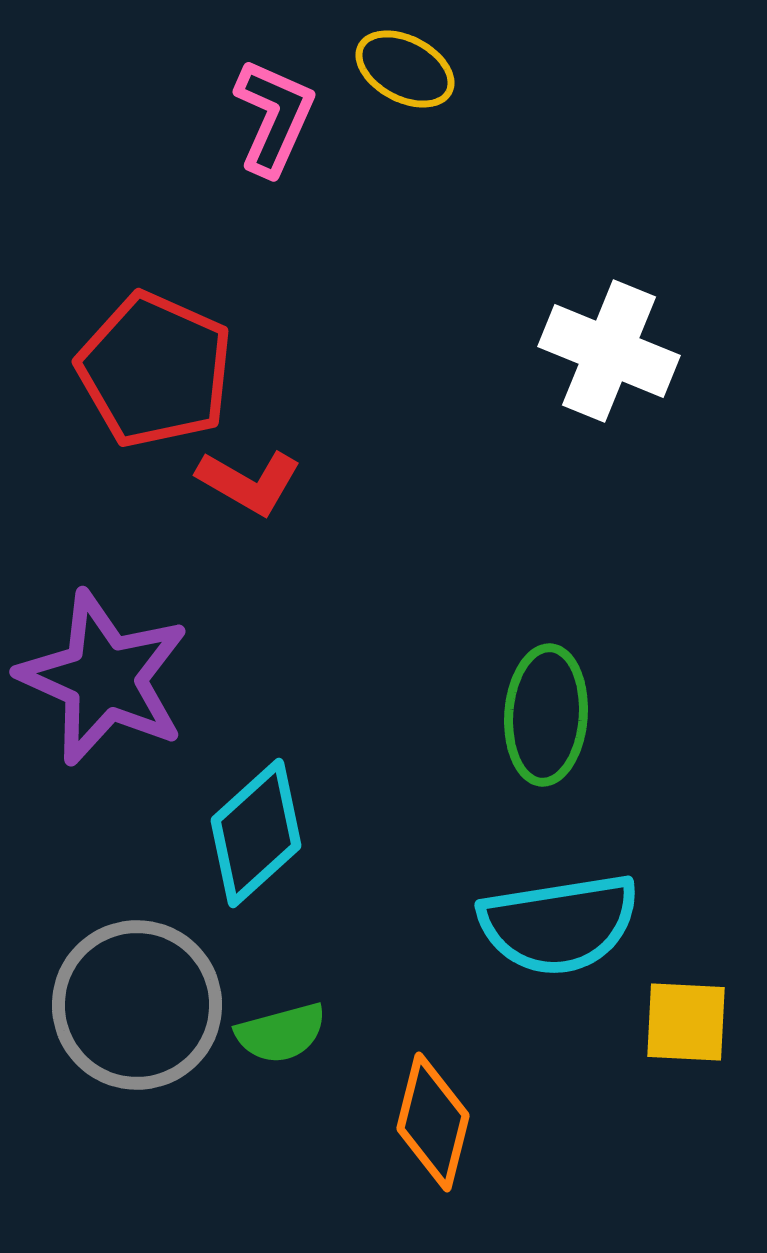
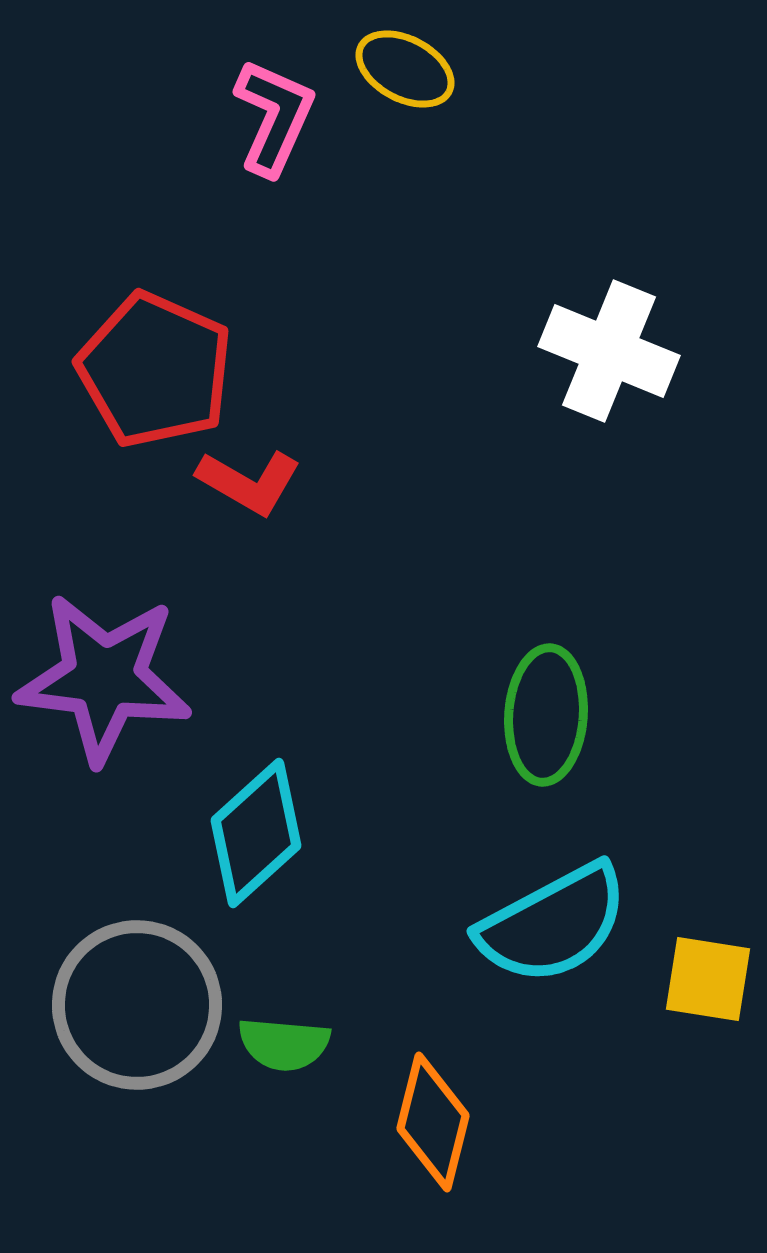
purple star: rotated 17 degrees counterclockwise
cyan semicircle: moved 6 px left; rotated 19 degrees counterclockwise
yellow square: moved 22 px right, 43 px up; rotated 6 degrees clockwise
green semicircle: moved 3 px right, 11 px down; rotated 20 degrees clockwise
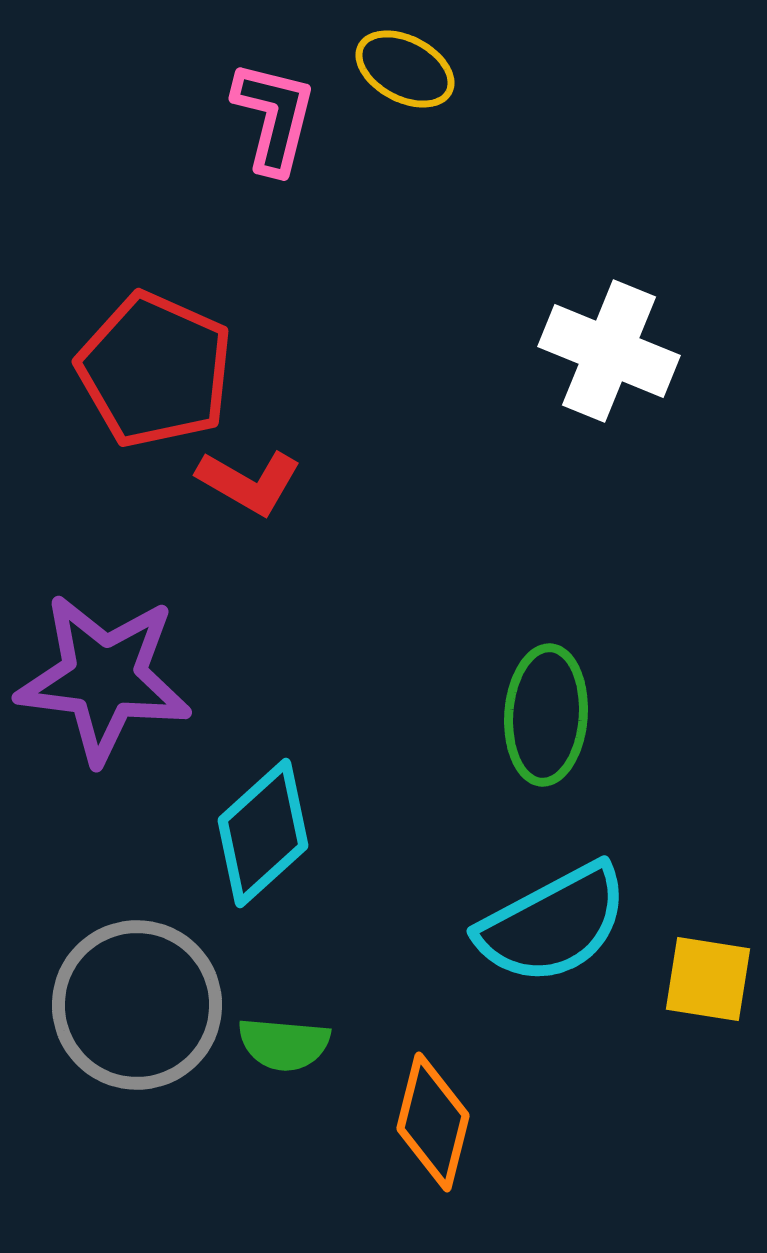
pink L-shape: rotated 10 degrees counterclockwise
cyan diamond: moved 7 px right
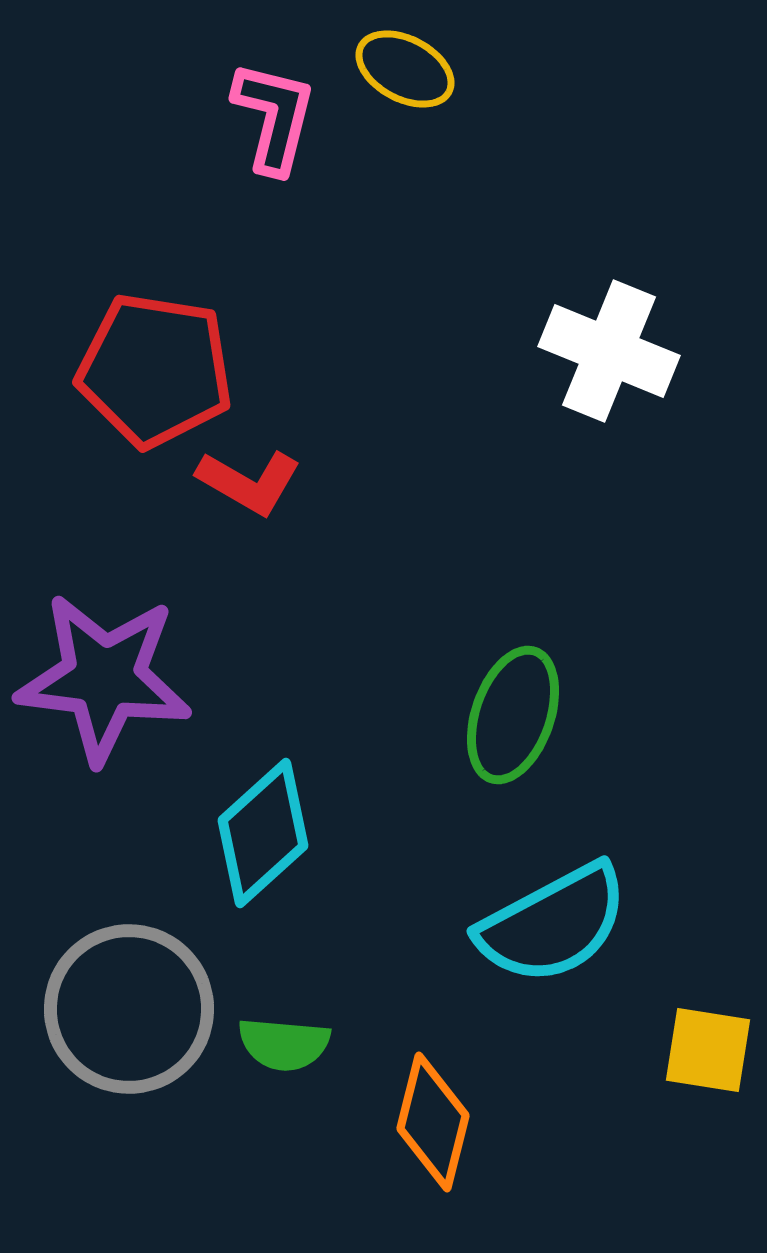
red pentagon: rotated 15 degrees counterclockwise
green ellipse: moved 33 px left; rotated 15 degrees clockwise
yellow square: moved 71 px down
gray circle: moved 8 px left, 4 px down
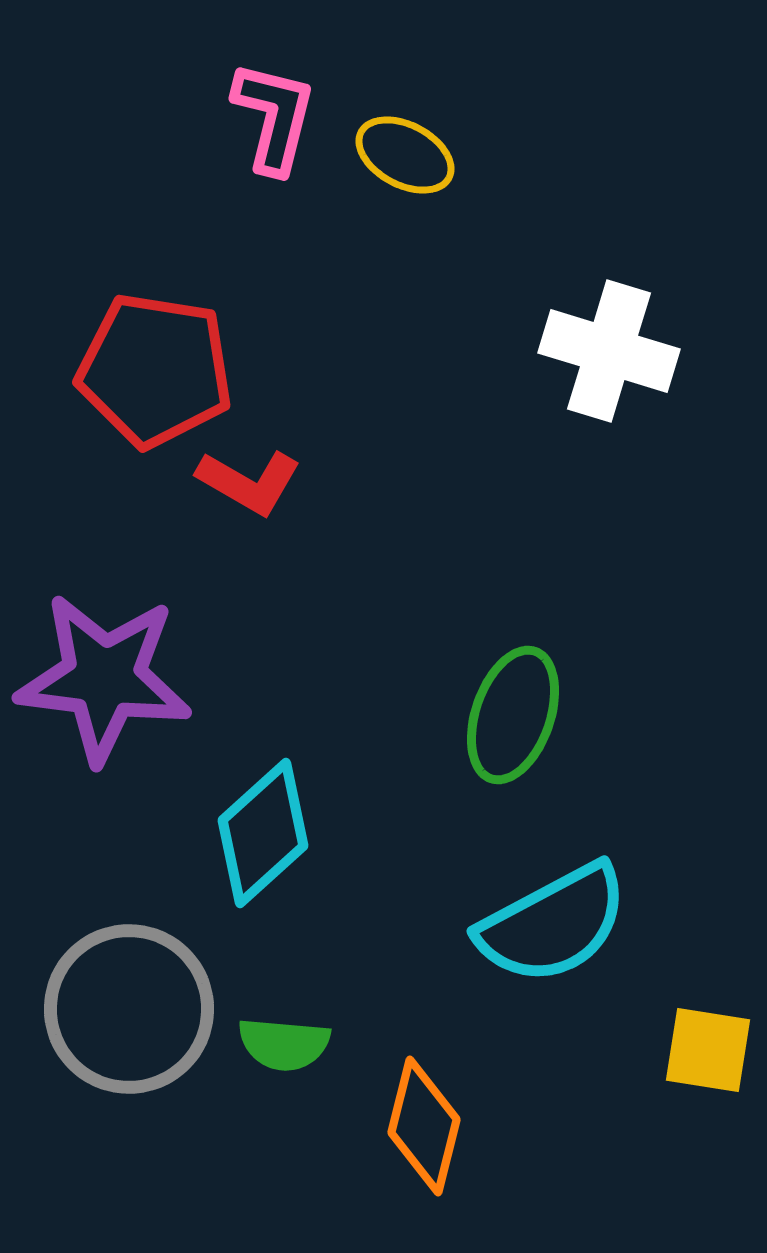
yellow ellipse: moved 86 px down
white cross: rotated 5 degrees counterclockwise
orange diamond: moved 9 px left, 4 px down
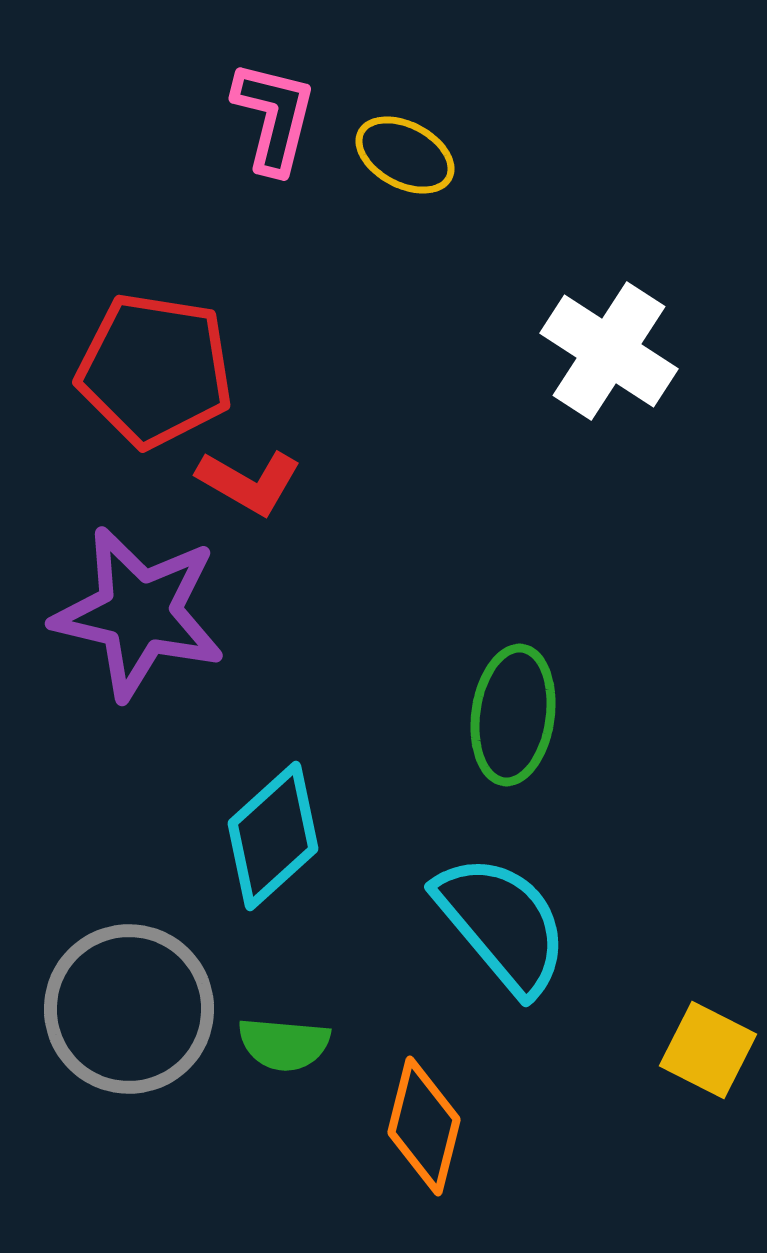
white cross: rotated 16 degrees clockwise
purple star: moved 35 px right, 65 px up; rotated 6 degrees clockwise
green ellipse: rotated 11 degrees counterclockwise
cyan diamond: moved 10 px right, 3 px down
cyan semicircle: moved 51 px left; rotated 102 degrees counterclockwise
yellow square: rotated 18 degrees clockwise
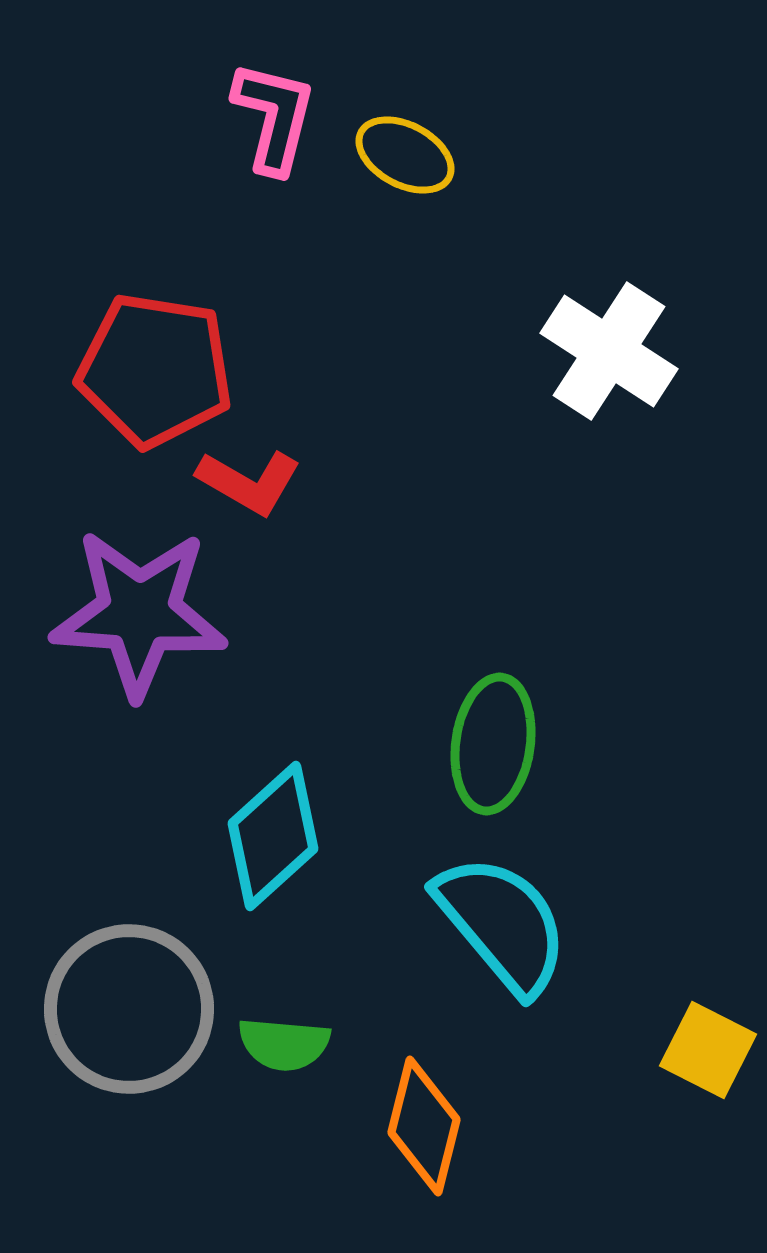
purple star: rotated 9 degrees counterclockwise
green ellipse: moved 20 px left, 29 px down
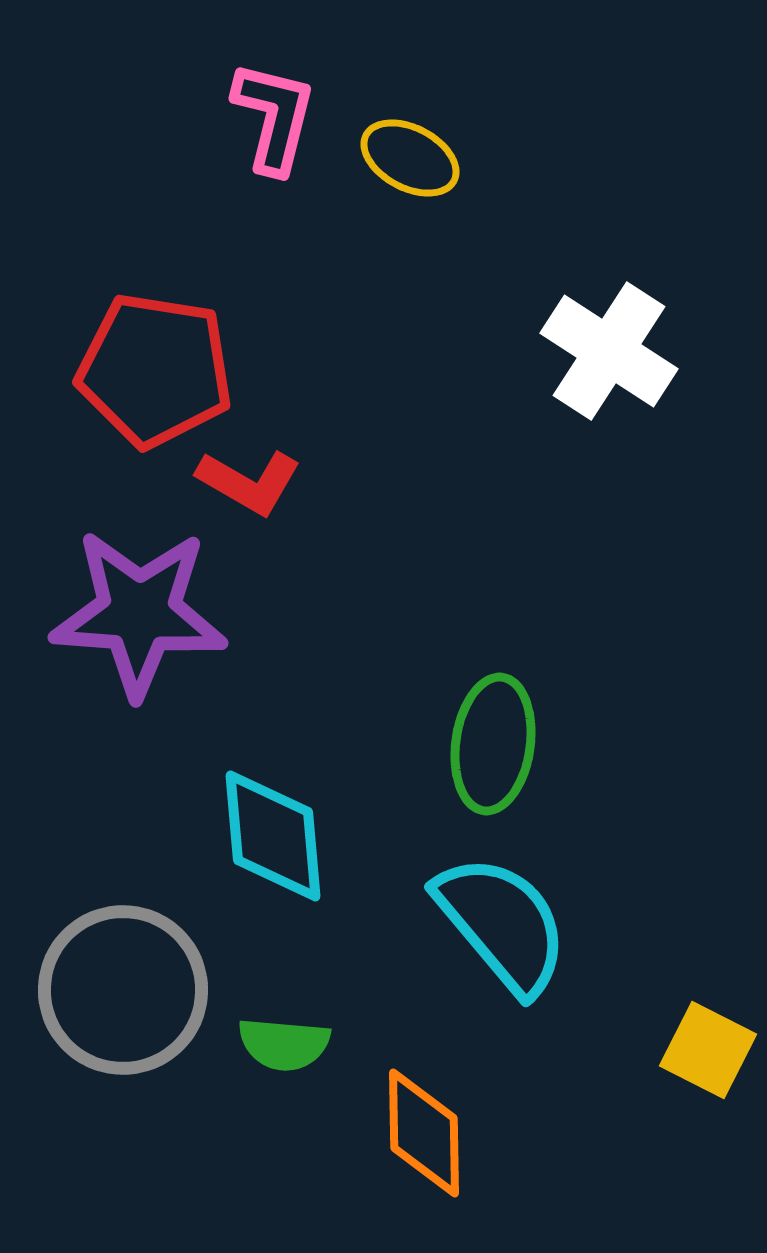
yellow ellipse: moved 5 px right, 3 px down
cyan diamond: rotated 53 degrees counterclockwise
gray circle: moved 6 px left, 19 px up
orange diamond: moved 7 px down; rotated 15 degrees counterclockwise
